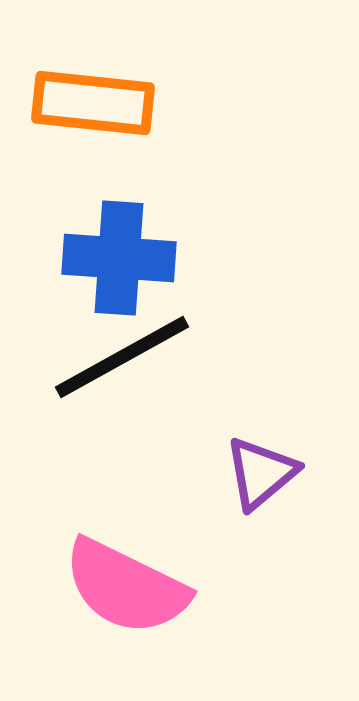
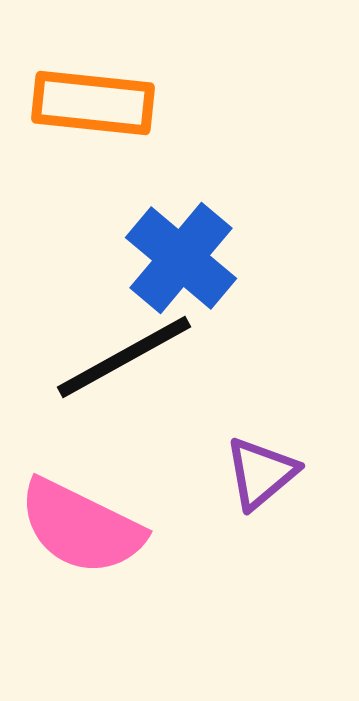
blue cross: moved 62 px right; rotated 36 degrees clockwise
black line: moved 2 px right
pink semicircle: moved 45 px left, 60 px up
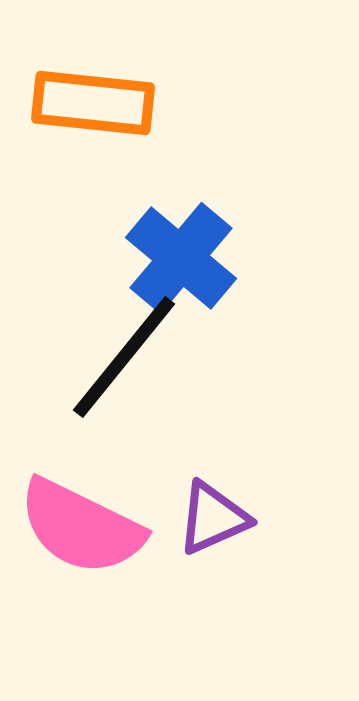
black line: rotated 22 degrees counterclockwise
purple triangle: moved 48 px left, 45 px down; rotated 16 degrees clockwise
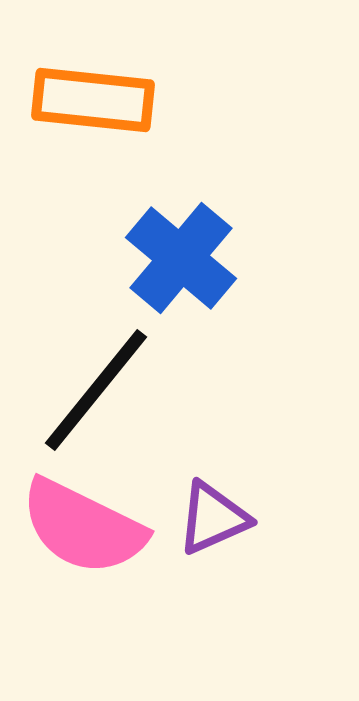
orange rectangle: moved 3 px up
black line: moved 28 px left, 33 px down
pink semicircle: moved 2 px right
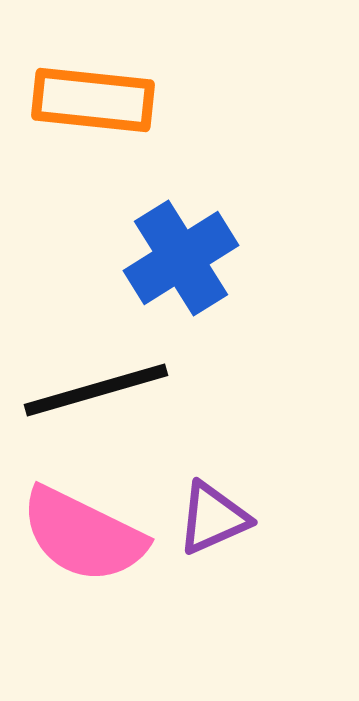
blue cross: rotated 18 degrees clockwise
black line: rotated 35 degrees clockwise
pink semicircle: moved 8 px down
